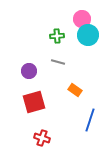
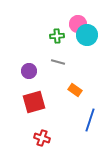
pink circle: moved 4 px left, 5 px down
cyan circle: moved 1 px left
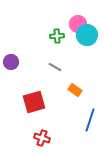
gray line: moved 3 px left, 5 px down; rotated 16 degrees clockwise
purple circle: moved 18 px left, 9 px up
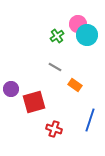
green cross: rotated 32 degrees counterclockwise
purple circle: moved 27 px down
orange rectangle: moved 5 px up
red cross: moved 12 px right, 9 px up
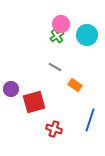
pink circle: moved 17 px left
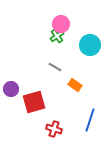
cyan circle: moved 3 px right, 10 px down
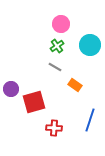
green cross: moved 10 px down
red cross: moved 1 px up; rotated 14 degrees counterclockwise
